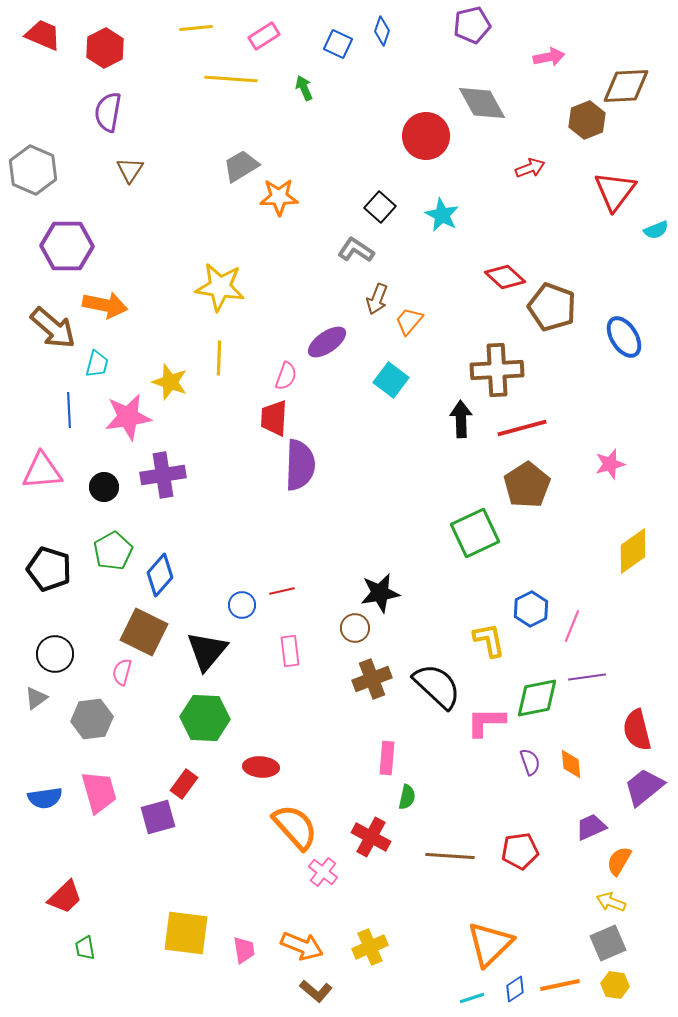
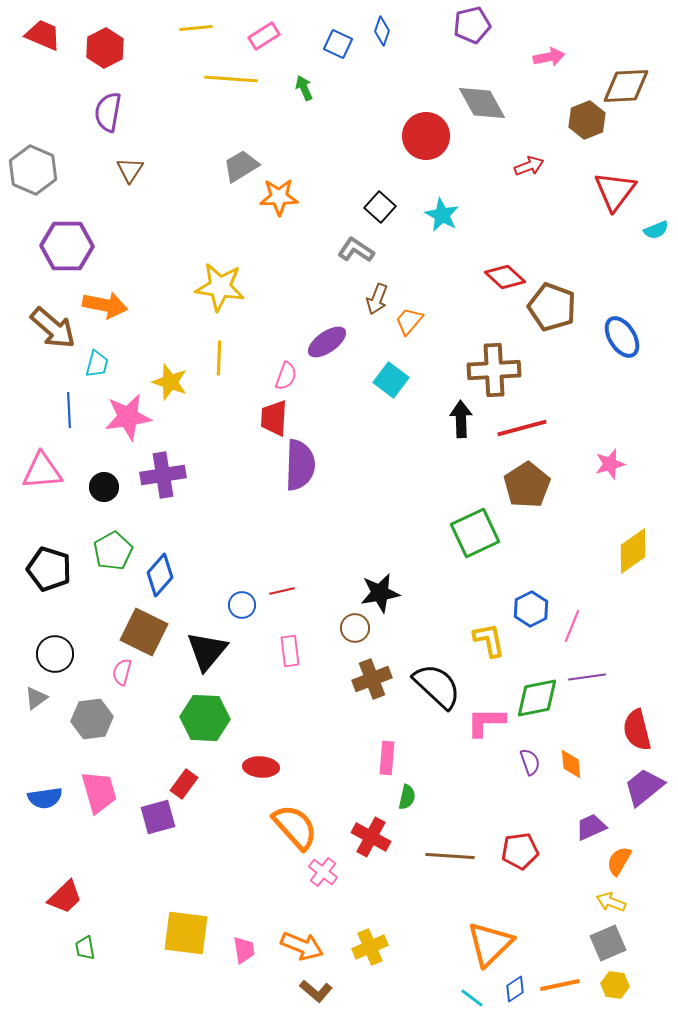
red arrow at (530, 168): moved 1 px left, 2 px up
blue ellipse at (624, 337): moved 2 px left
brown cross at (497, 370): moved 3 px left
cyan line at (472, 998): rotated 55 degrees clockwise
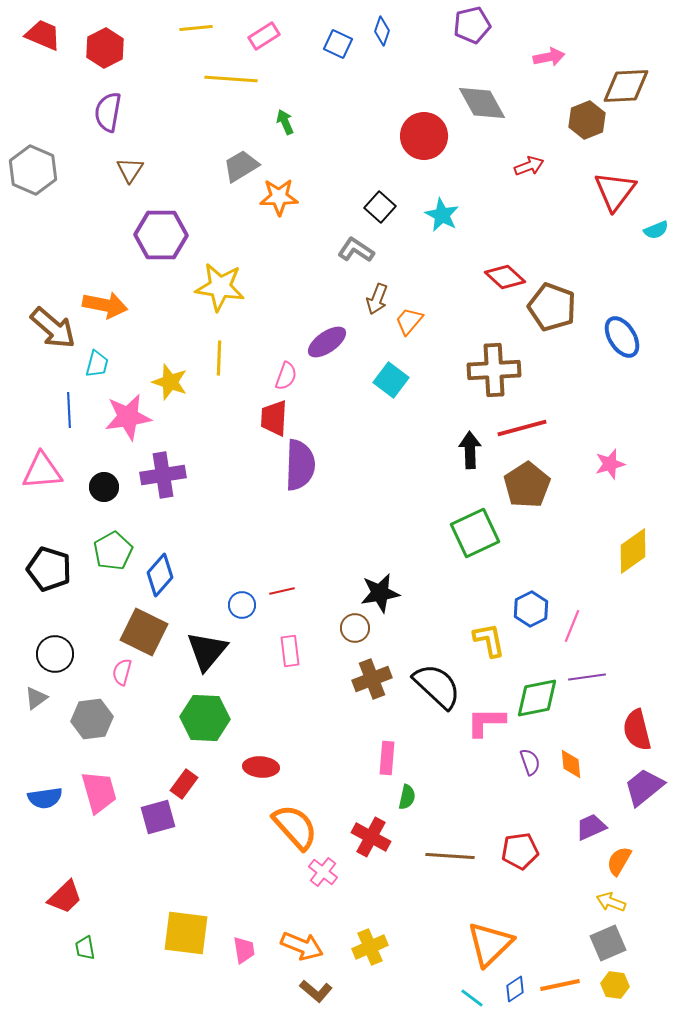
green arrow at (304, 88): moved 19 px left, 34 px down
red circle at (426, 136): moved 2 px left
purple hexagon at (67, 246): moved 94 px right, 11 px up
black arrow at (461, 419): moved 9 px right, 31 px down
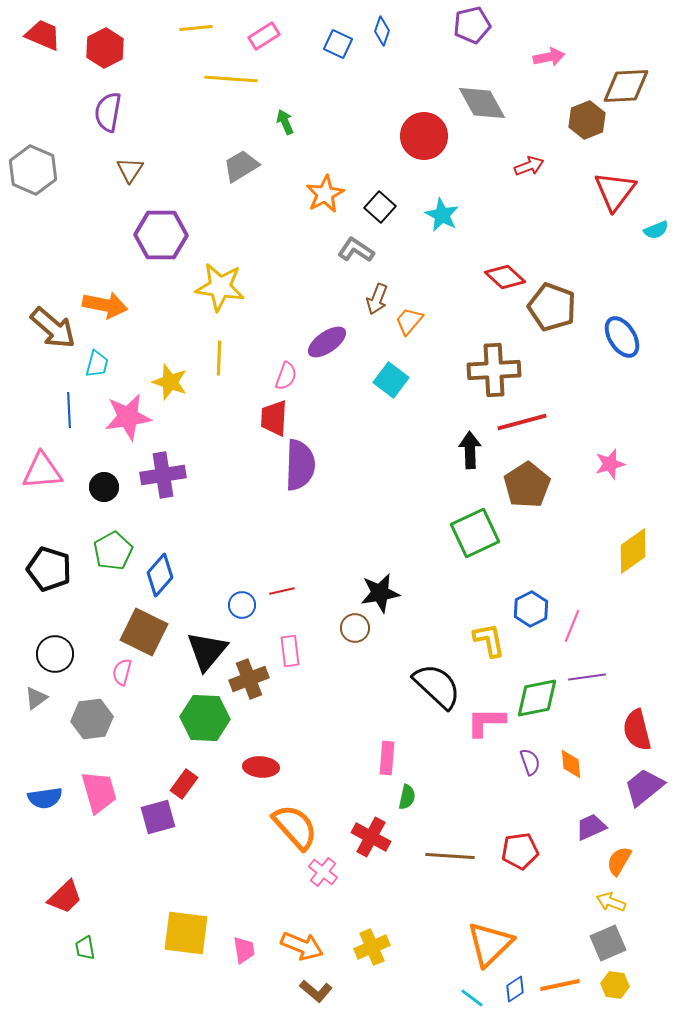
orange star at (279, 197): moved 46 px right, 3 px up; rotated 27 degrees counterclockwise
red line at (522, 428): moved 6 px up
brown cross at (372, 679): moved 123 px left
yellow cross at (370, 947): moved 2 px right
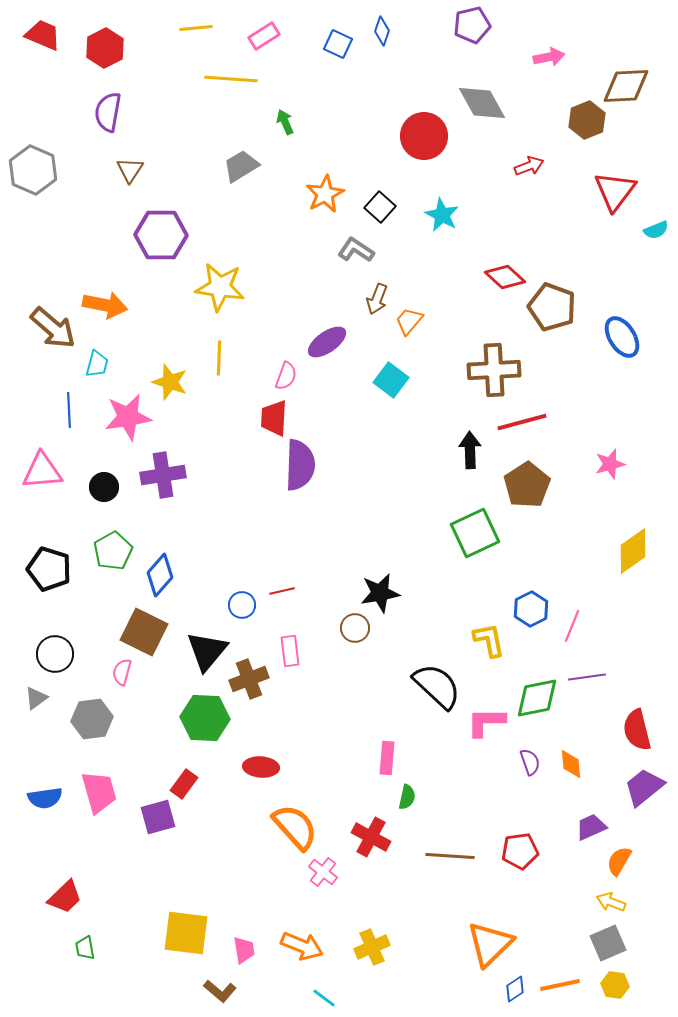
brown L-shape at (316, 991): moved 96 px left
cyan line at (472, 998): moved 148 px left
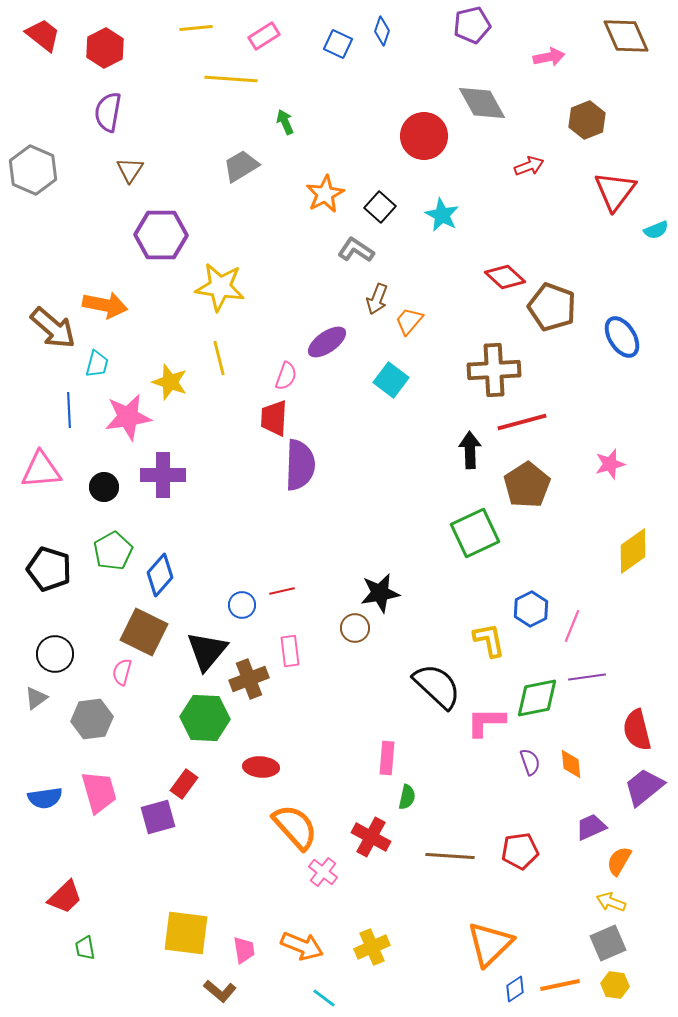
red trapezoid at (43, 35): rotated 15 degrees clockwise
brown diamond at (626, 86): moved 50 px up; rotated 69 degrees clockwise
yellow line at (219, 358): rotated 16 degrees counterclockwise
pink triangle at (42, 471): moved 1 px left, 1 px up
purple cross at (163, 475): rotated 9 degrees clockwise
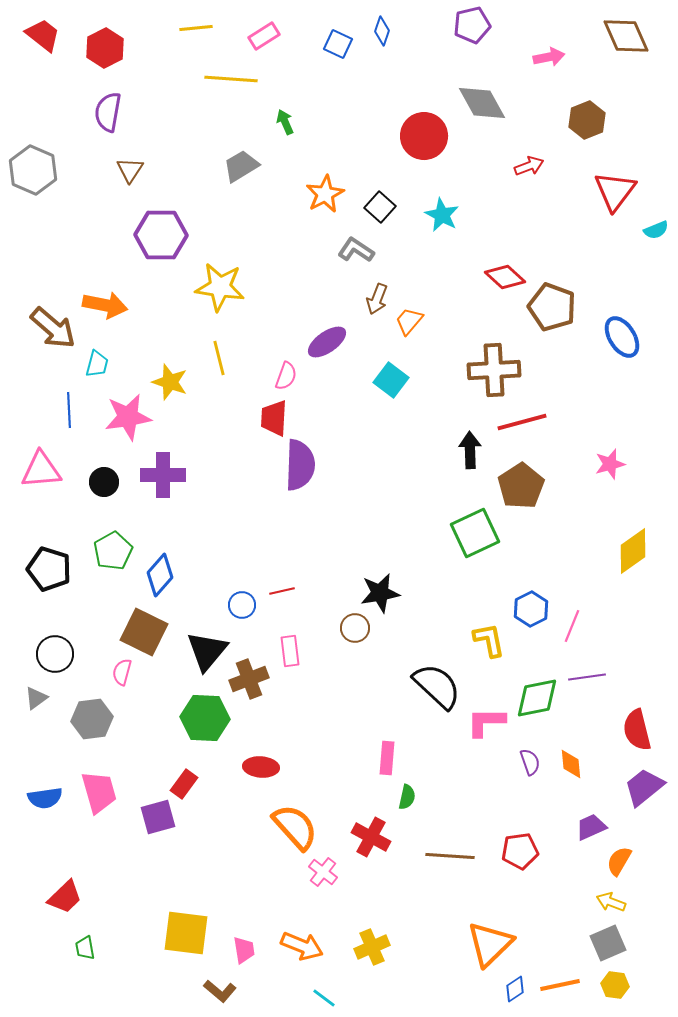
brown pentagon at (527, 485): moved 6 px left, 1 px down
black circle at (104, 487): moved 5 px up
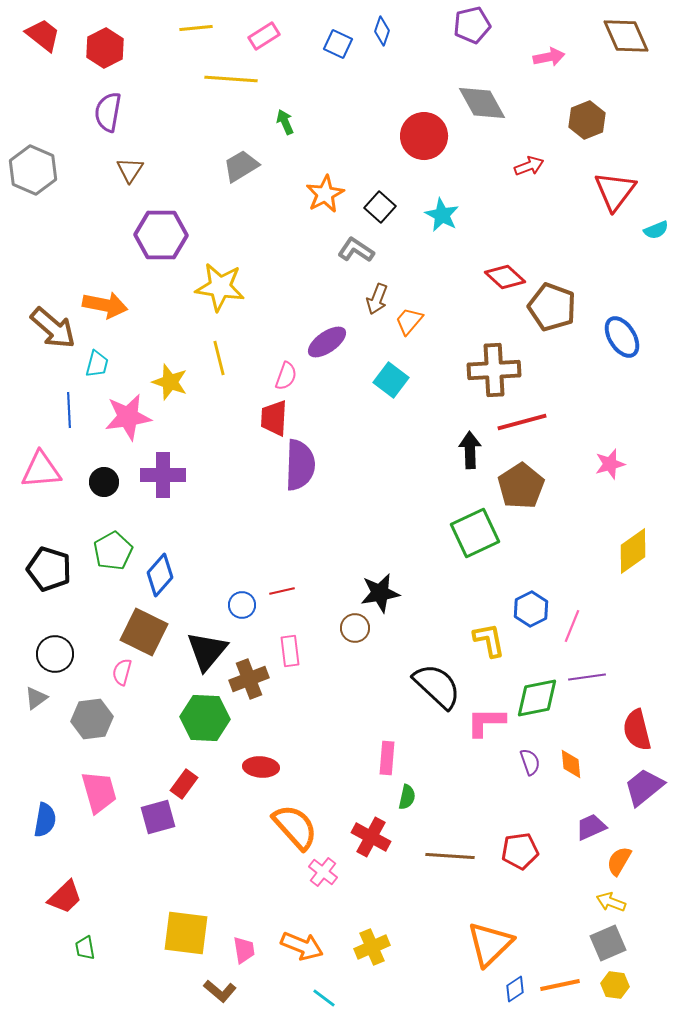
blue semicircle at (45, 798): moved 22 px down; rotated 72 degrees counterclockwise
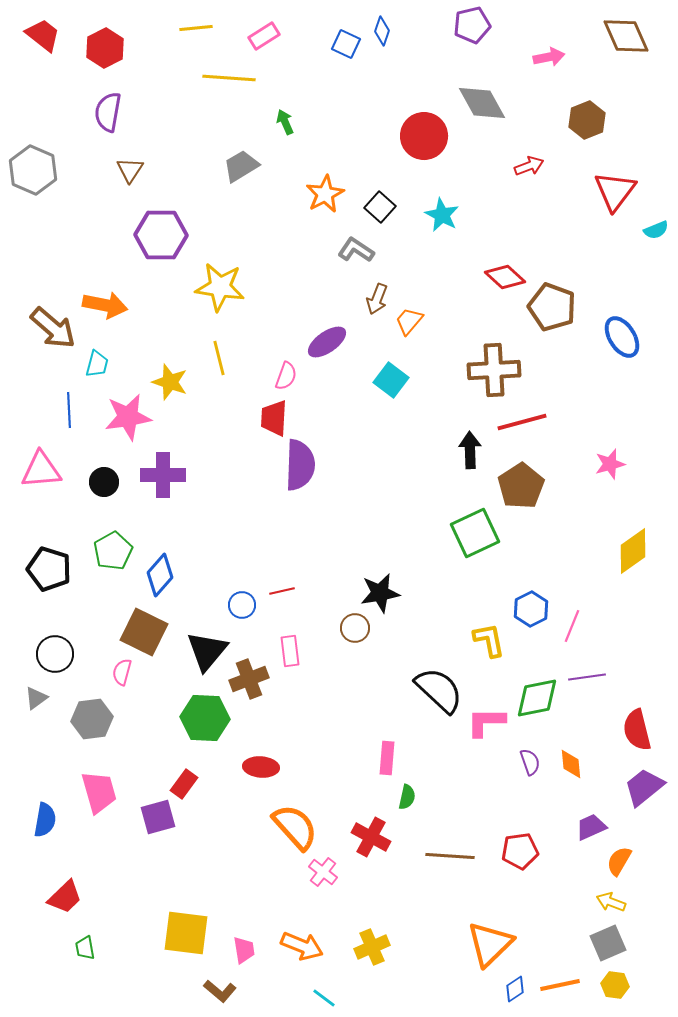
blue square at (338, 44): moved 8 px right
yellow line at (231, 79): moved 2 px left, 1 px up
black semicircle at (437, 686): moved 2 px right, 4 px down
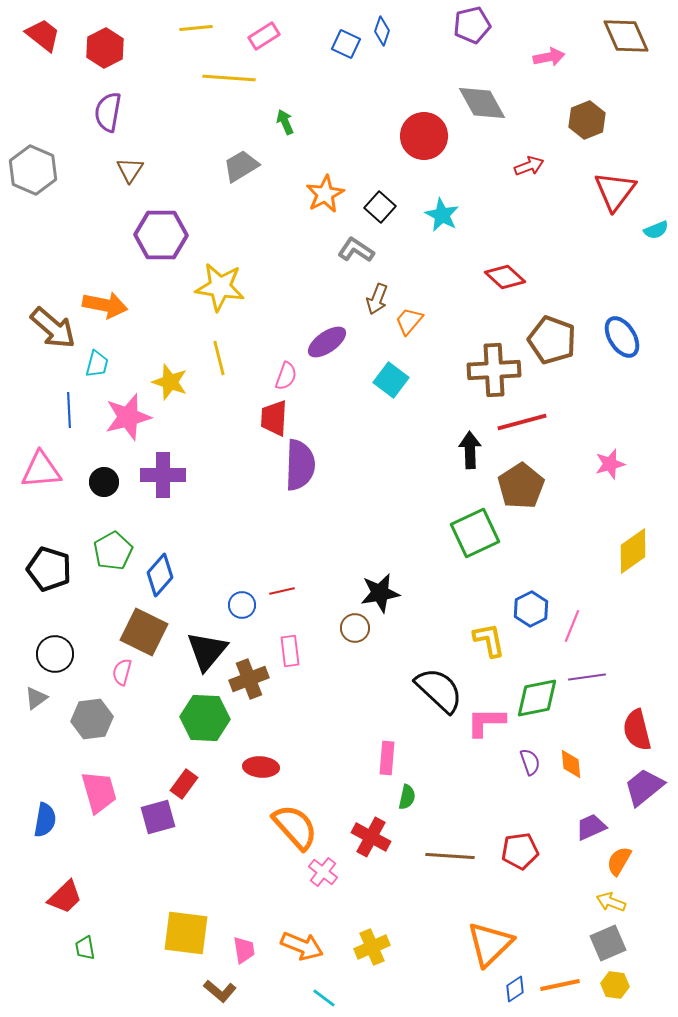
brown pentagon at (552, 307): moved 33 px down
pink star at (128, 417): rotated 6 degrees counterclockwise
